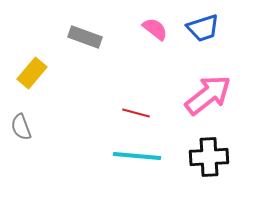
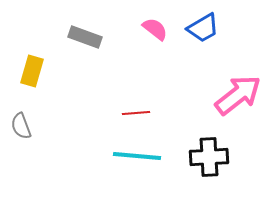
blue trapezoid: rotated 12 degrees counterclockwise
yellow rectangle: moved 2 px up; rotated 24 degrees counterclockwise
pink arrow: moved 30 px right
red line: rotated 20 degrees counterclockwise
gray semicircle: moved 1 px up
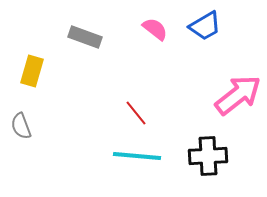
blue trapezoid: moved 2 px right, 2 px up
red line: rotated 56 degrees clockwise
black cross: moved 1 px left, 1 px up
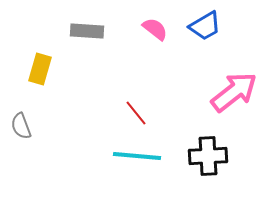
gray rectangle: moved 2 px right, 6 px up; rotated 16 degrees counterclockwise
yellow rectangle: moved 8 px right, 2 px up
pink arrow: moved 4 px left, 3 px up
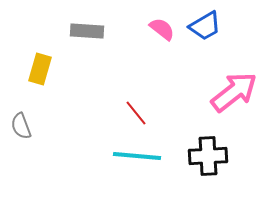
pink semicircle: moved 7 px right
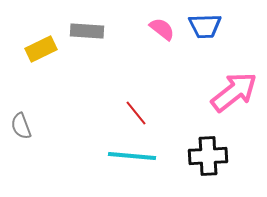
blue trapezoid: rotated 28 degrees clockwise
yellow rectangle: moved 1 px right, 20 px up; rotated 48 degrees clockwise
cyan line: moved 5 px left
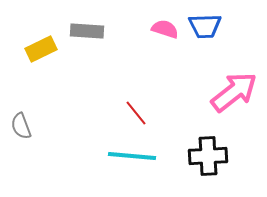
pink semicircle: moved 3 px right; rotated 20 degrees counterclockwise
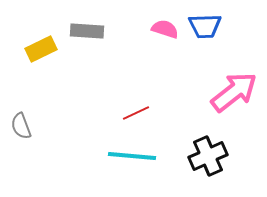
red line: rotated 76 degrees counterclockwise
black cross: rotated 21 degrees counterclockwise
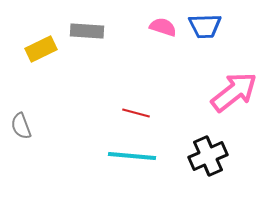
pink semicircle: moved 2 px left, 2 px up
red line: rotated 40 degrees clockwise
